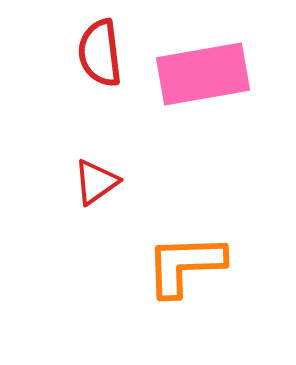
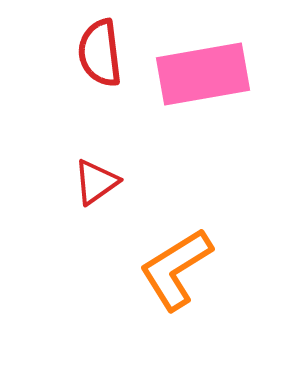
orange L-shape: moved 9 px left, 4 px down; rotated 30 degrees counterclockwise
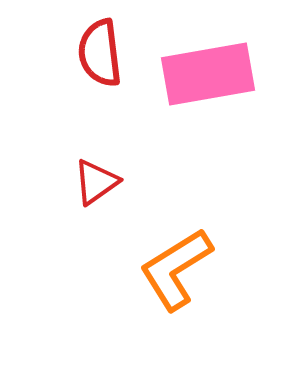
pink rectangle: moved 5 px right
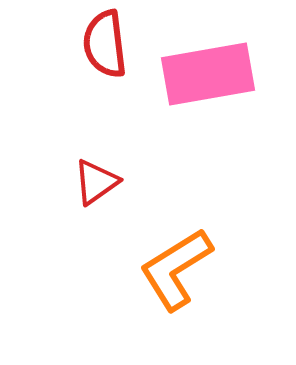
red semicircle: moved 5 px right, 9 px up
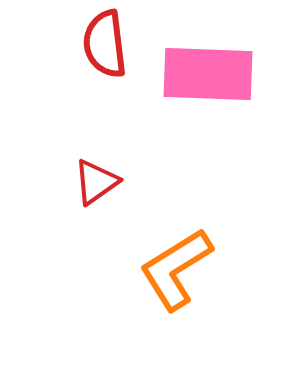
pink rectangle: rotated 12 degrees clockwise
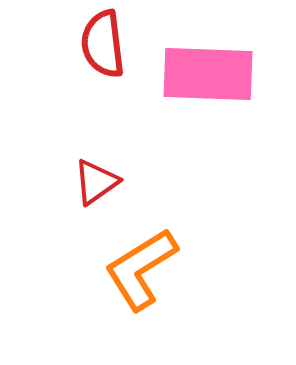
red semicircle: moved 2 px left
orange L-shape: moved 35 px left
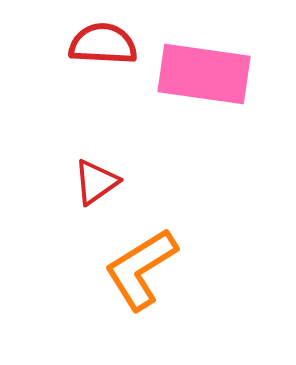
red semicircle: rotated 100 degrees clockwise
pink rectangle: moved 4 px left; rotated 6 degrees clockwise
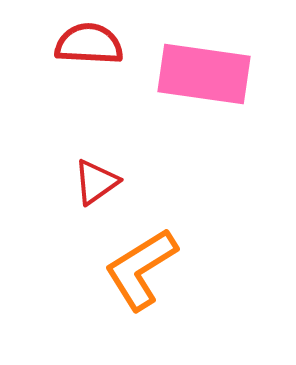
red semicircle: moved 14 px left
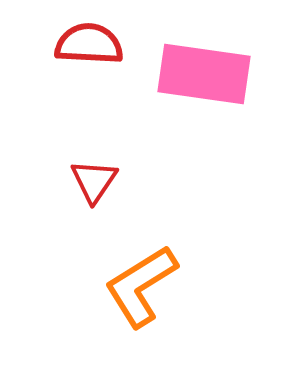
red triangle: moved 2 px left, 1 px up; rotated 21 degrees counterclockwise
orange L-shape: moved 17 px down
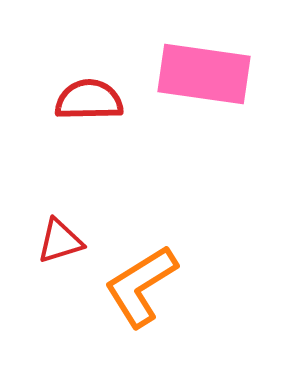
red semicircle: moved 56 px down; rotated 4 degrees counterclockwise
red triangle: moved 34 px left, 60 px down; rotated 39 degrees clockwise
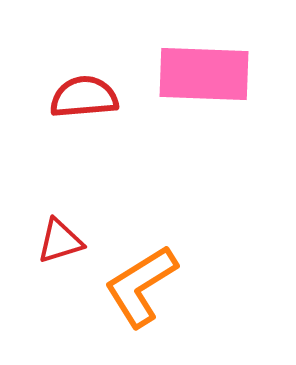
pink rectangle: rotated 6 degrees counterclockwise
red semicircle: moved 5 px left, 3 px up; rotated 4 degrees counterclockwise
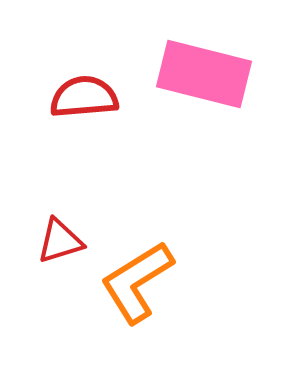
pink rectangle: rotated 12 degrees clockwise
orange L-shape: moved 4 px left, 4 px up
